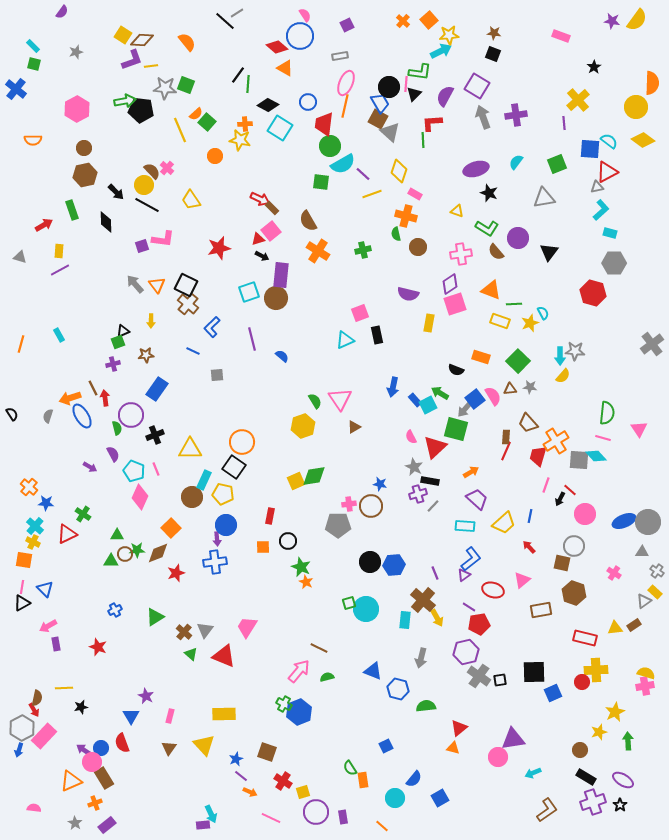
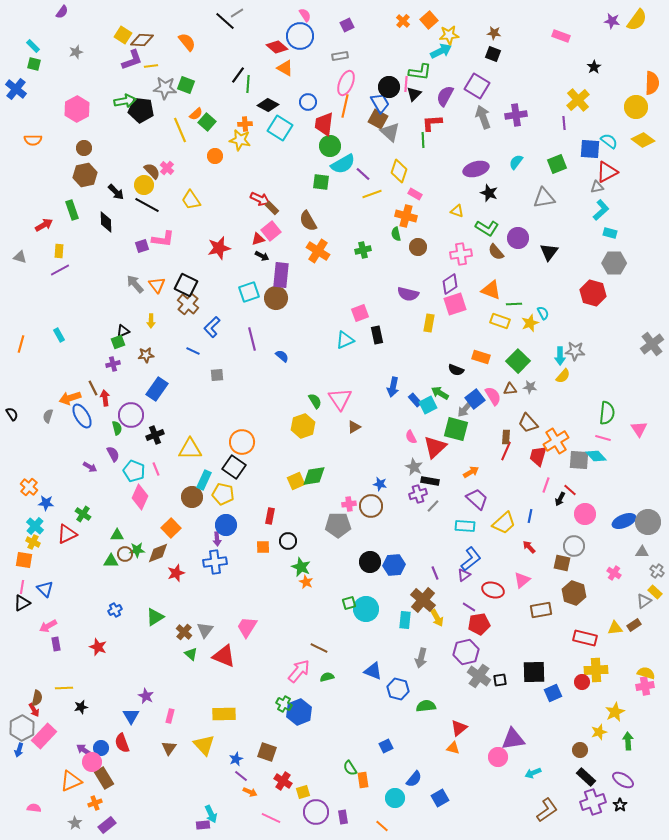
black rectangle at (586, 777): rotated 12 degrees clockwise
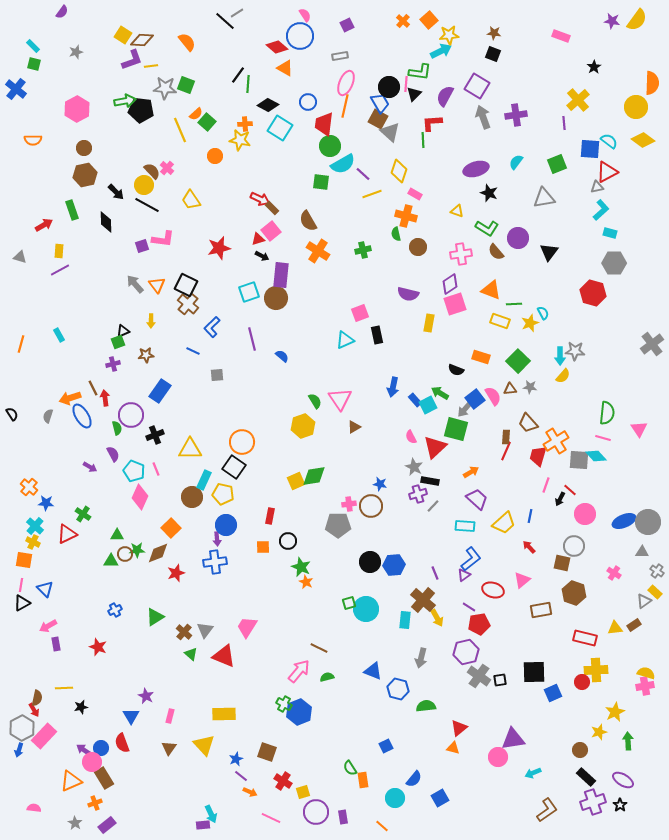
blue rectangle at (157, 389): moved 3 px right, 2 px down
pink line at (22, 587): moved 1 px left, 2 px up
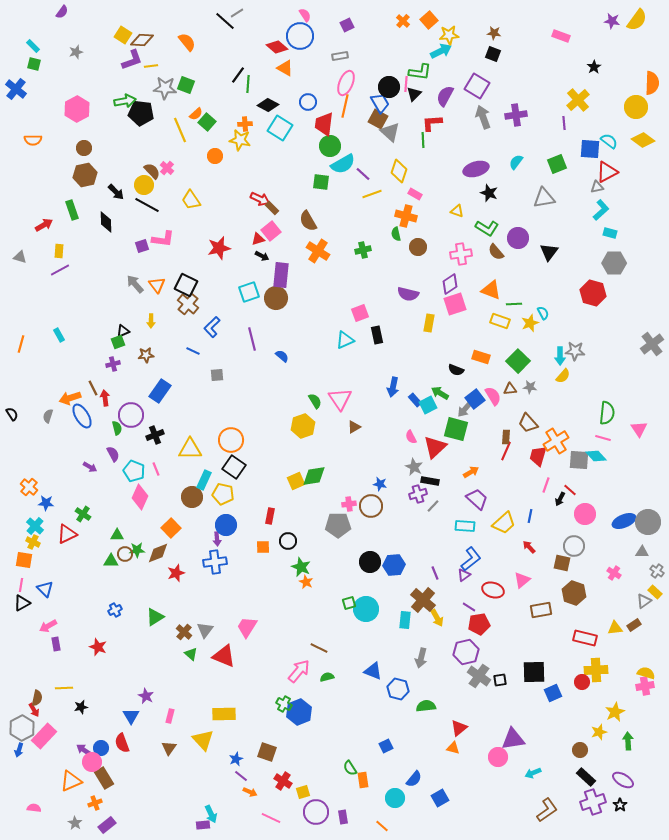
black pentagon at (141, 110): moved 3 px down
orange circle at (242, 442): moved 11 px left, 2 px up
yellow triangle at (204, 745): moved 1 px left, 5 px up
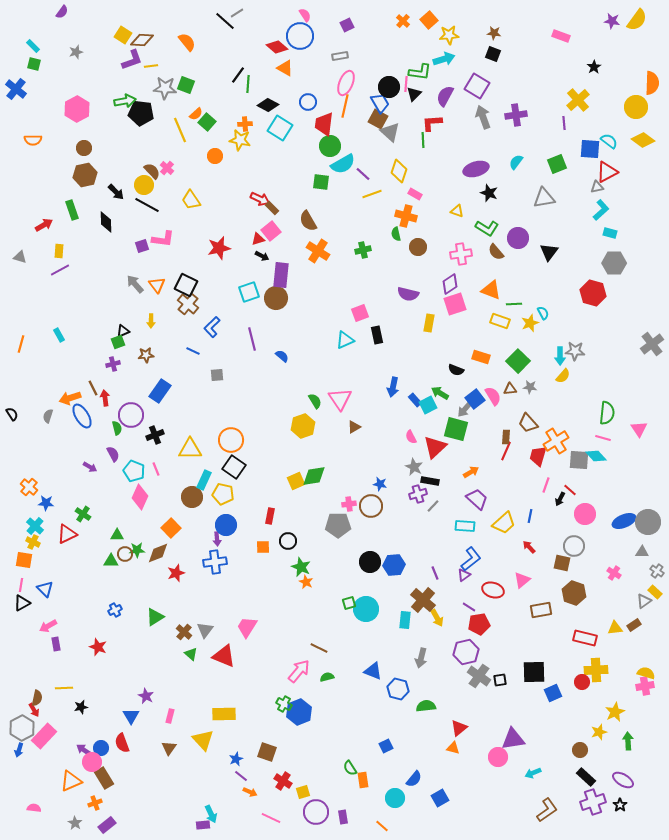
cyan arrow at (441, 51): moved 3 px right, 8 px down; rotated 10 degrees clockwise
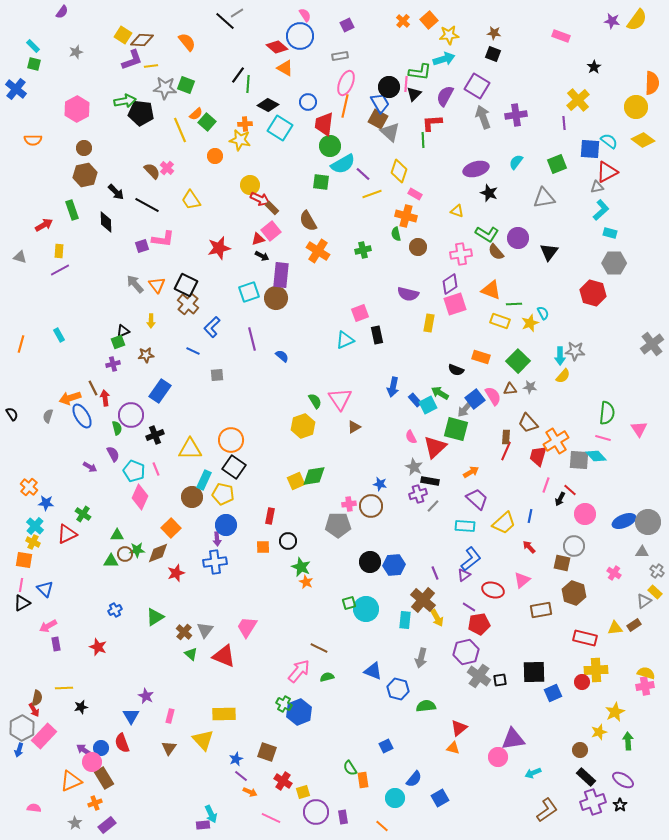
yellow circle at (144, 185): moved 106 px right
green L-shape at (487, 228): moved 6 px down
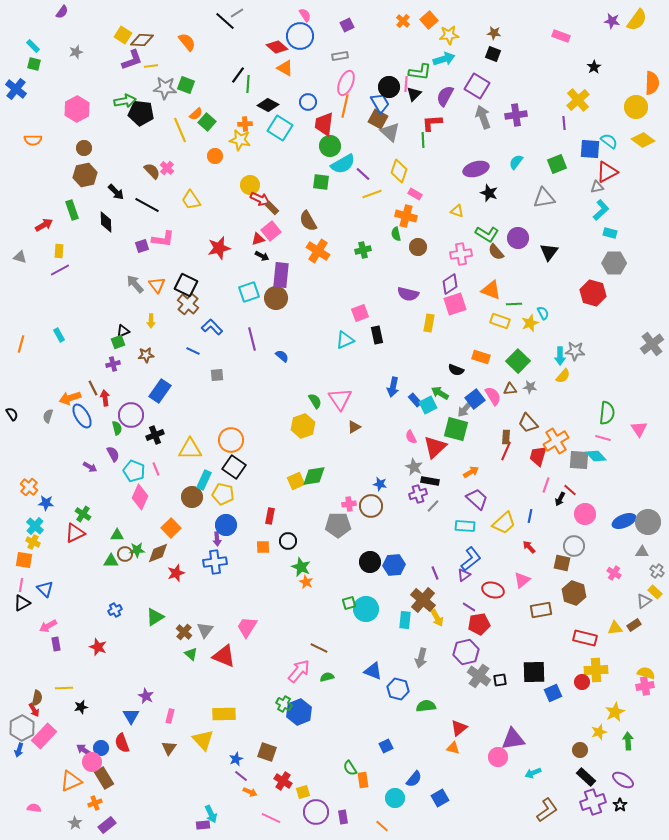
blue L-shape at (212, 327): rotated 90 degrees clockwise
red triangle at (67, 534): moved 8 px right, 1 px up
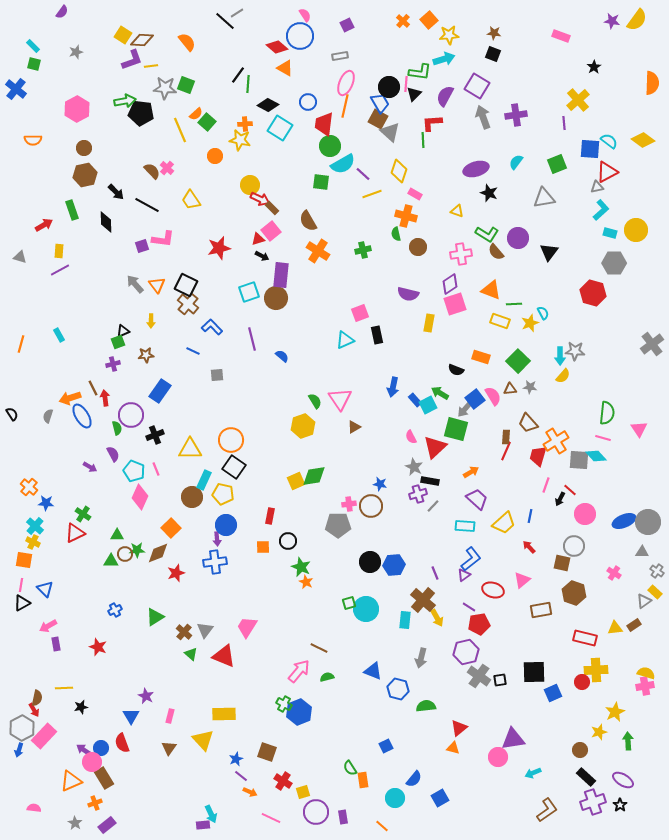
yellow circle at (636, 107): moved 123 px down
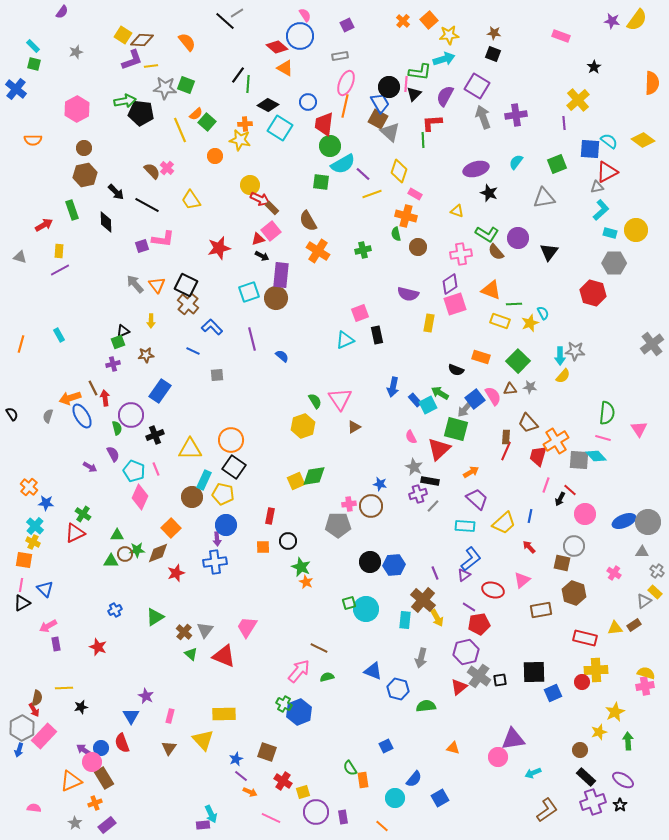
red triangle at (435, 447): moved 4 px right, 2 px down
red triangle at (459, 728): moved 41 px up
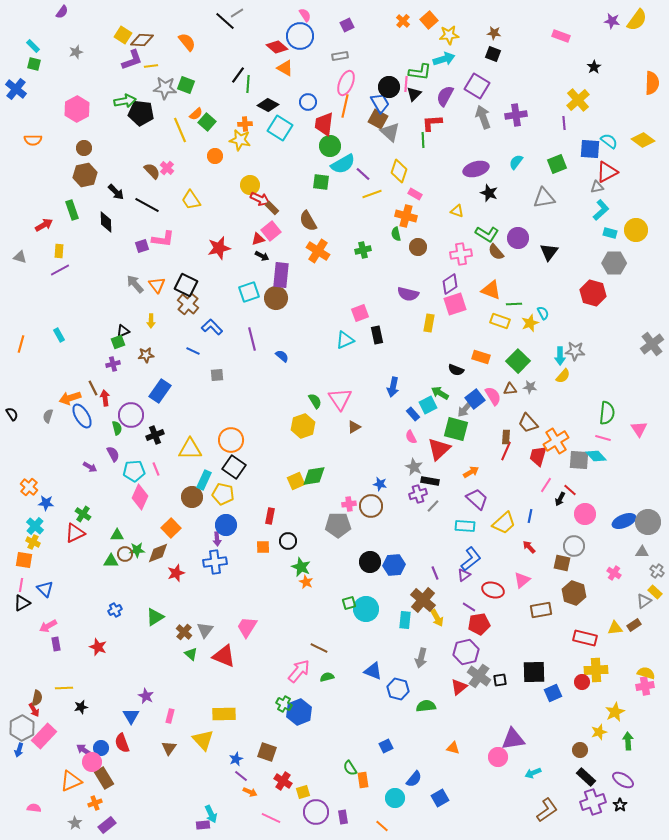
blue rectangle at (415, 400): moved 2 px left, 14 px down
cyan pentagon at (134, 471): rotated 25 degrees counterclockwise
pink line at (546, 485): rotated 14 degrees clockwise
